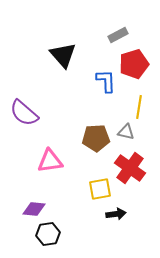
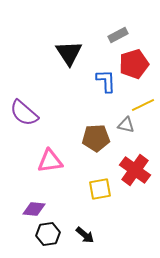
black triangle: moved 6 px right, 2 px up; rotated 8 degrees clockwise
yellow line: moved 4 px right, 2 px up; rotated 55 degrees clockwise
gray triangle: moved 7 px up
red cross: moved 5 px right, 2 px down
black arrow: moved 31 px left, 21 px down; rotated 48 degrees clockwise
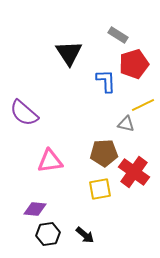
gray rectangle: rotated 60 degrees clockwise
gray triangle: moved 1 px up
brown pentagon: moved 8 px right, 15 px down
red cross: moved 1 px left, 2 px down
purple diamond: moved 1 px right
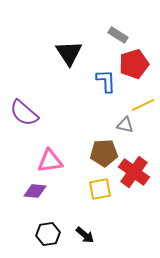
gray triangle: moved 1 px left, 1 px down
purple diamond: moved 18 px up
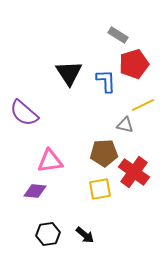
black triangle: moved 20 px down
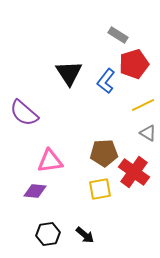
blue L-shape: rotated 140 degrees counterclockwise
gray triangle: moved 23 px right, 8 px down; rotated 18 degrees clockwise
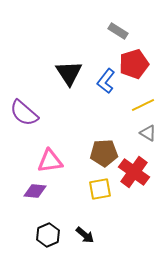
gray rectangle: moved 4 px up
black hexagon: moved 1 px down; rotated 15 degrees counterclockwise
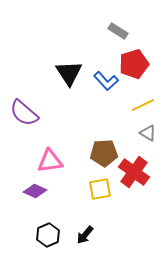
blue L-shape: rotated 80 degrees counterclockwise
purple diamond: rotated 20 degrees clockwise
black arrow: rotated 90 degrees clockwise
